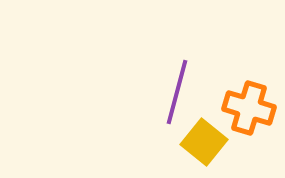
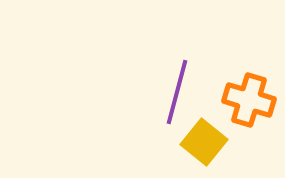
orange cross: moved 8 px up
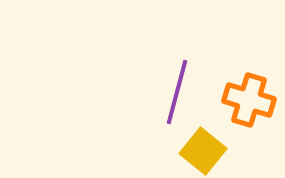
yellow square: moved 1 px left, 9 px down
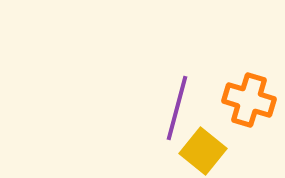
purple line: moved 16 px down
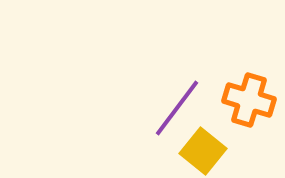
purple line: rotated 22 degrees clockwise
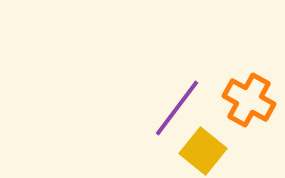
orange cross: rotated 12 degrees clockwise
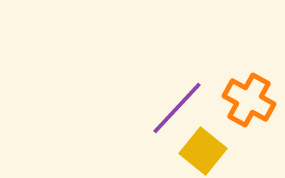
purple line: rotated 6 degrees clockwise
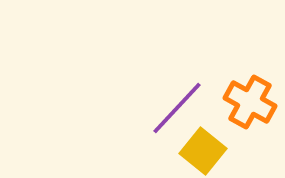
orange cross: moved 1 px right, 2 px down
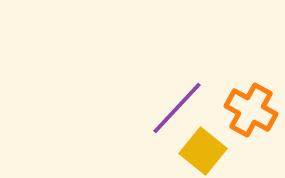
orange cross: moved 1 px right, 8 px down
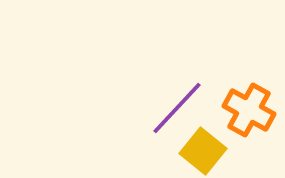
orange cross: moved 2 px left
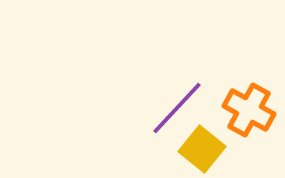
yellow square: moved 1 px left, 2 px up
